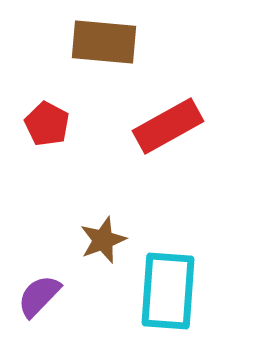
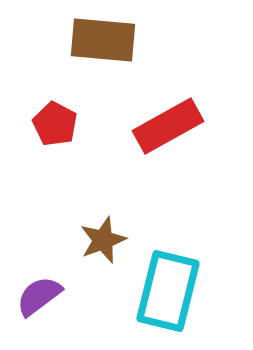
brown rectangle: moved 1 px left, 2 px up
red pentagon: moved 8 px right
cyan rectangle: rotated 10 degrees clockwise
purple semicircle: rotated 9 degrees clockwise
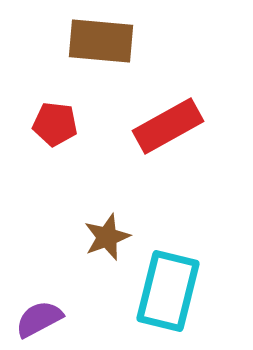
brown rectangle: moved 2 px left, 1 px down
red pentagon: rotated 21 degrees counterclockwise
brown star: moved 4 px right, 3 px up
purple semicircle: moved 23 px down; rotated 9 degrees clockwise
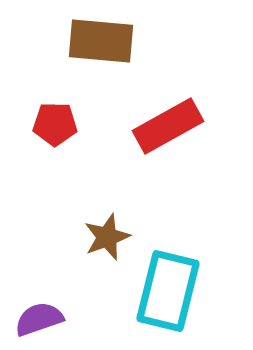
red pentagon: rotated 6 degrees counterclockwise
purple semicircle: rotated 9 degrees clockwise
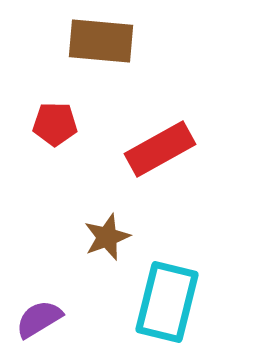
red rectangle: moved 8 px left, 23 px down
cyan rectangle: moved 1 px left, 11 px down
purple semicircle: rotated 12 degrees counterclockwise
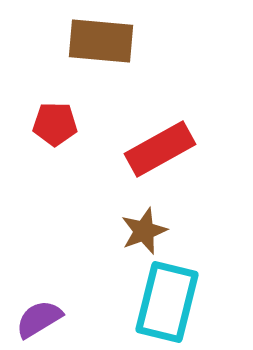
brown star: moved 37 px right, 6 px up
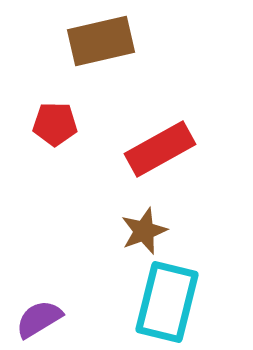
brown rectangle: rotated 18 degrees counterclockwise
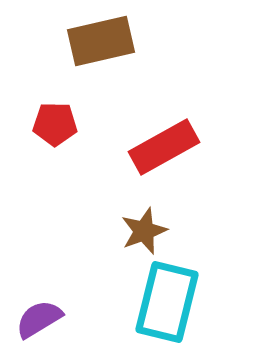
red rectangle: moved 4 px right, 2 px up
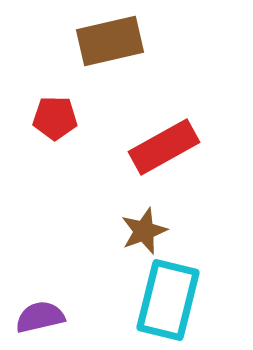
brown rectangle: moved 9 px right
red pentagon: moved 6 px up
cyan rectangle: moved 1 px right, 2 px up
purple semicircle: moved 1 px right, 2 px up; rotated 18 degrees clockwise
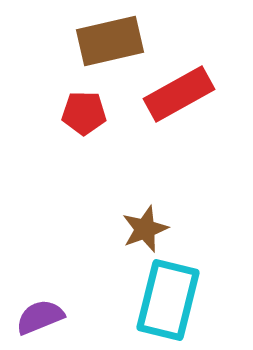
red pentagon: moved 29 px right, 5 px up
red rectangle: moved 15 px right, 53 px up
brown star: moved 1 px right, 2 px up
purple semicircle: rotated 9 degrees counterclockwise
